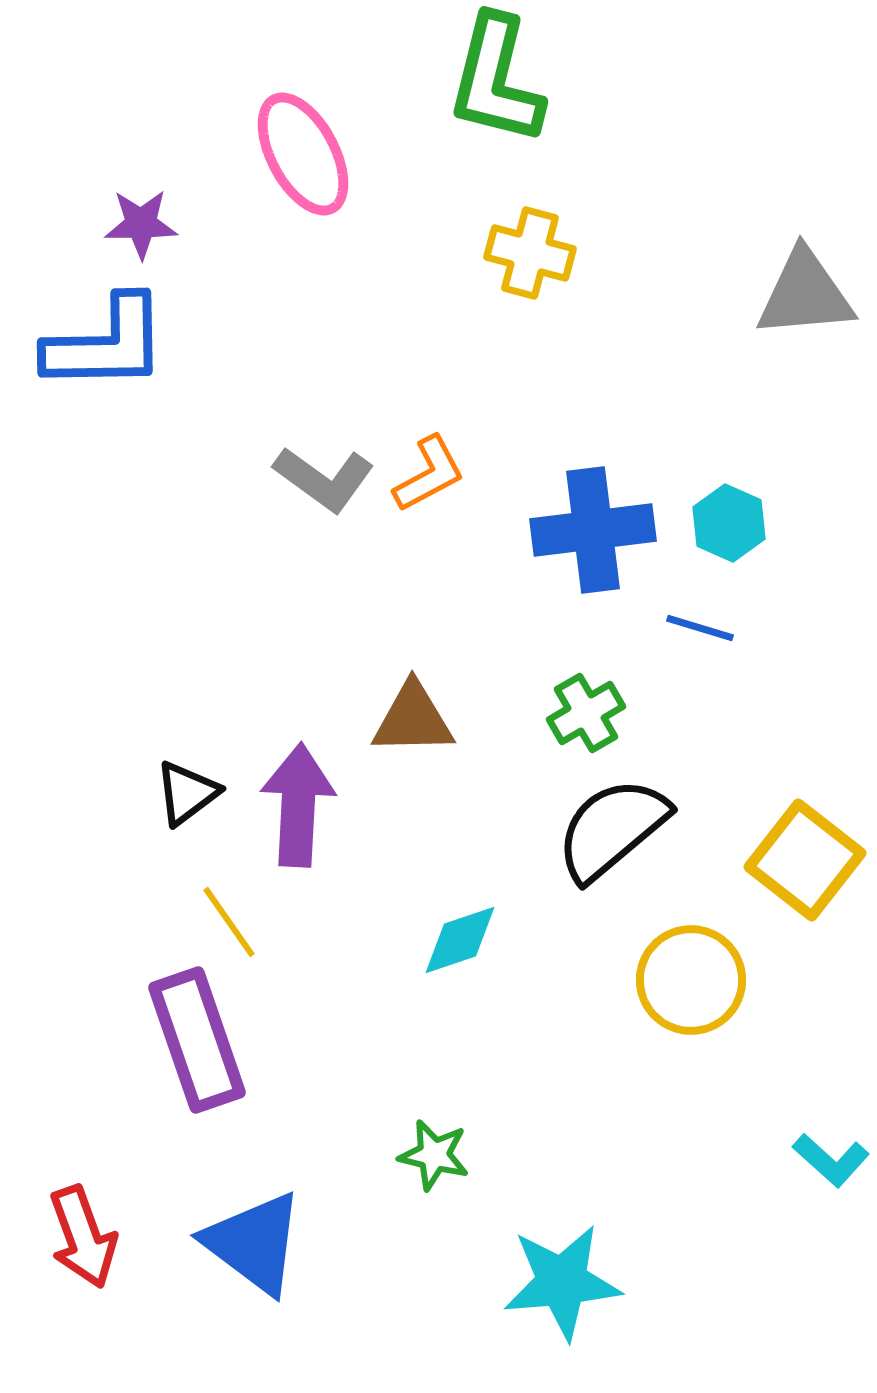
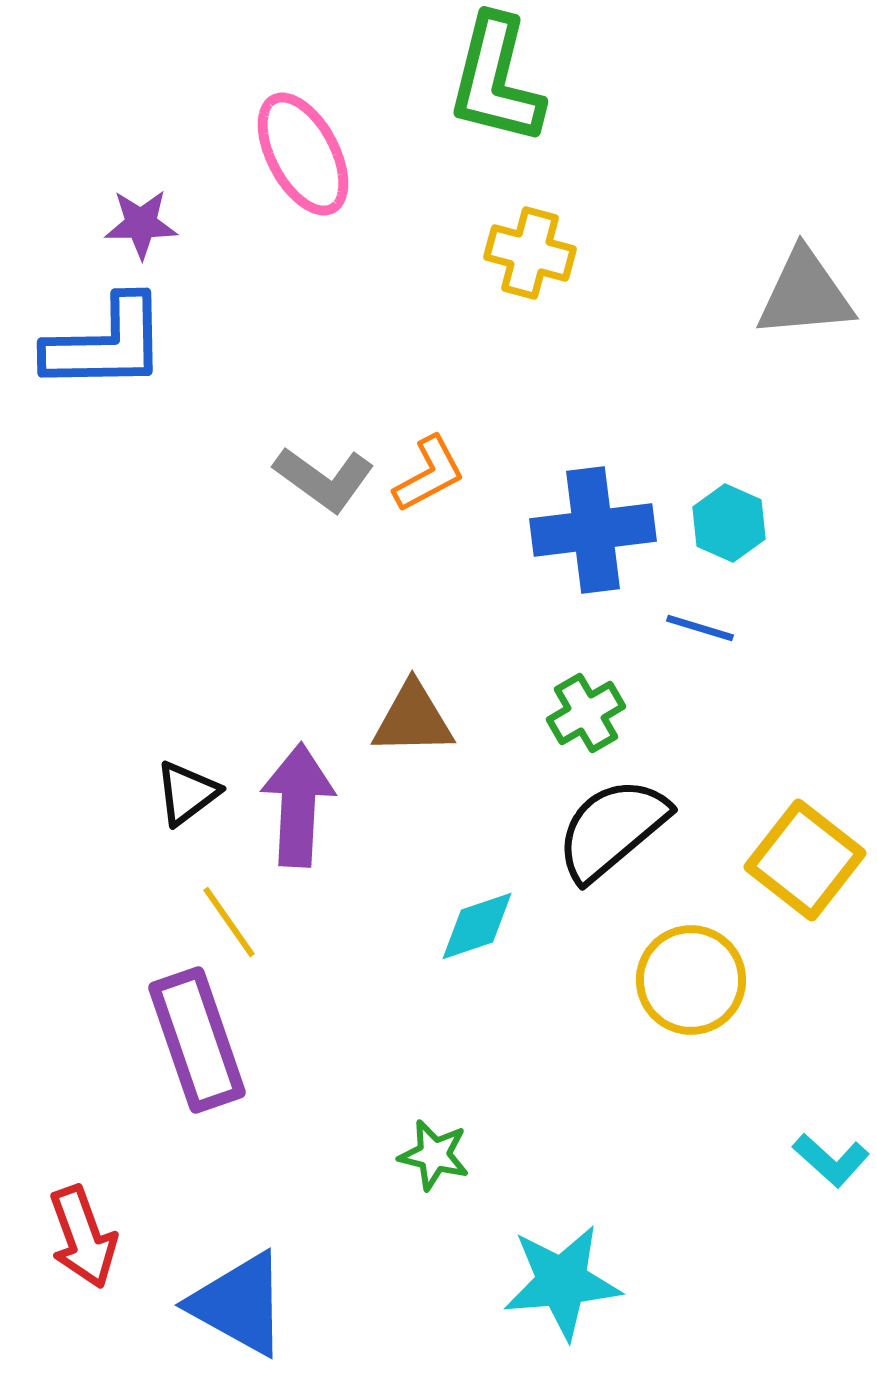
cyan diamond: moved 17 px right, 14 px up
blue triangle: moved 15 px left, 61 px down; rotated 8 degrees counterclockwise
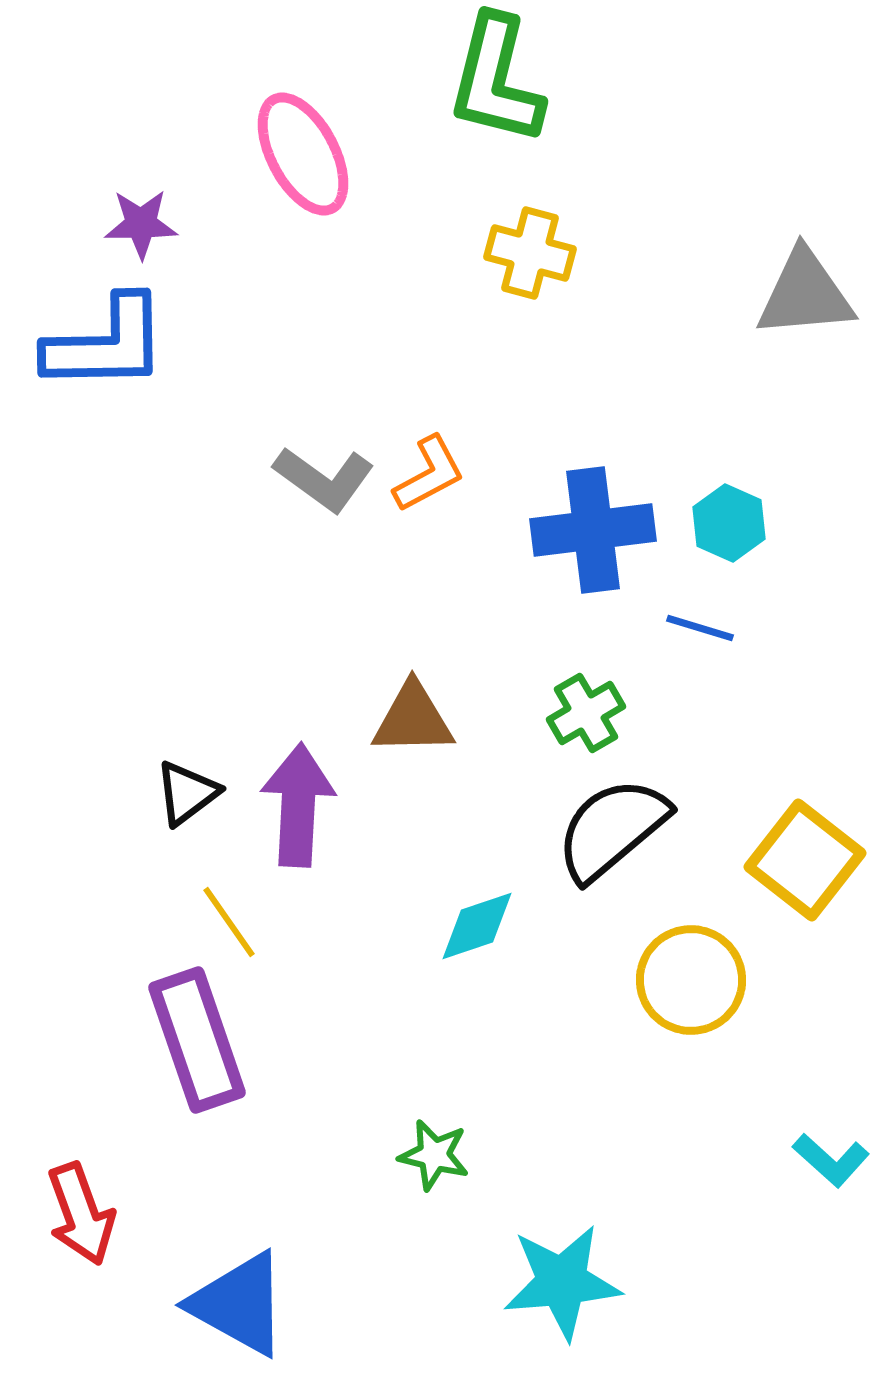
red arrow: moved 2 px left, 23 px up
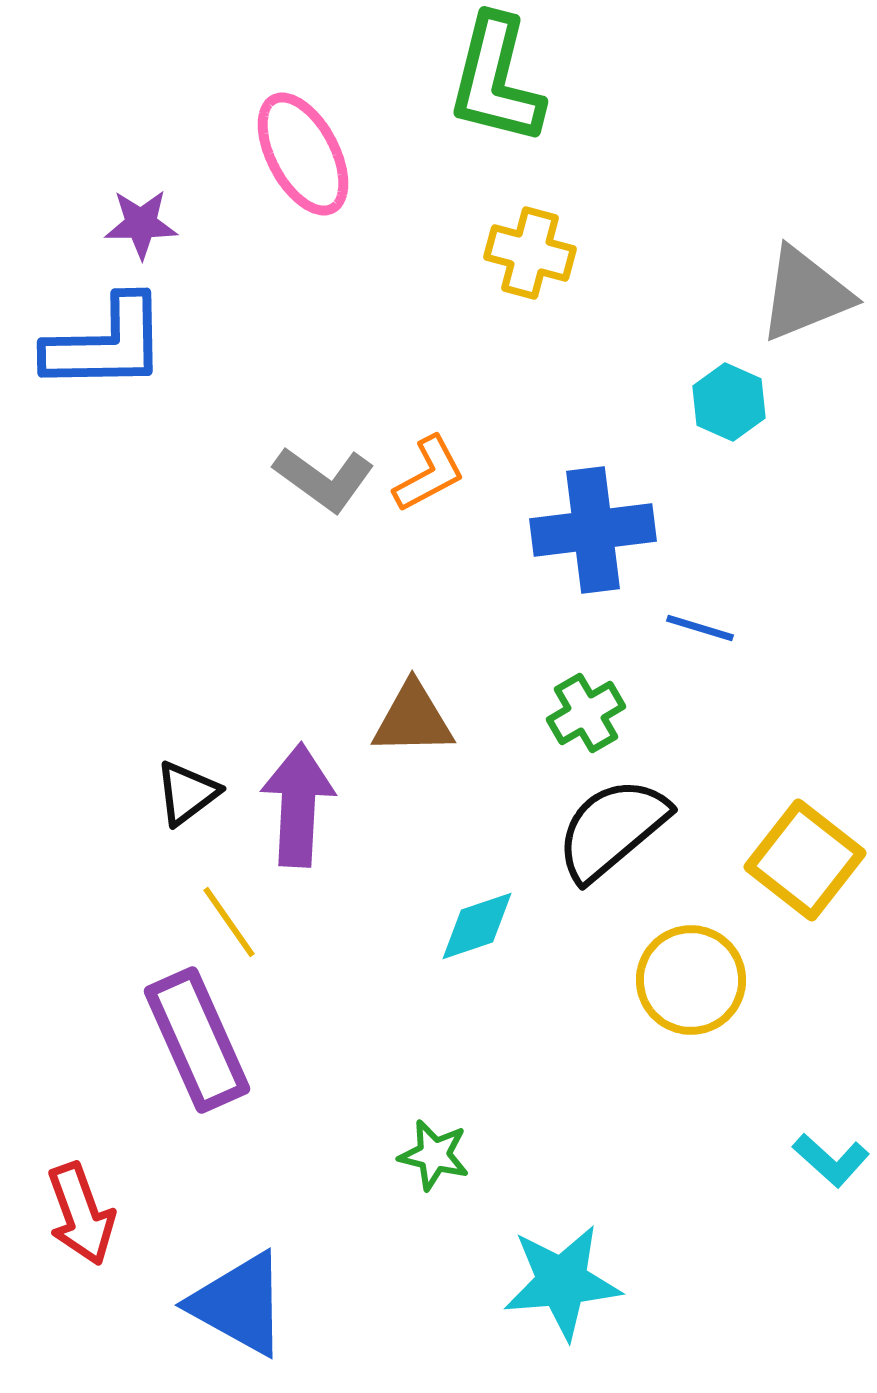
gray triangle: rotated 17 degrees counterclockwise
cyan hexagon: moved 121 px up
purple rectangle: rotated 5 degrees counterclockwise
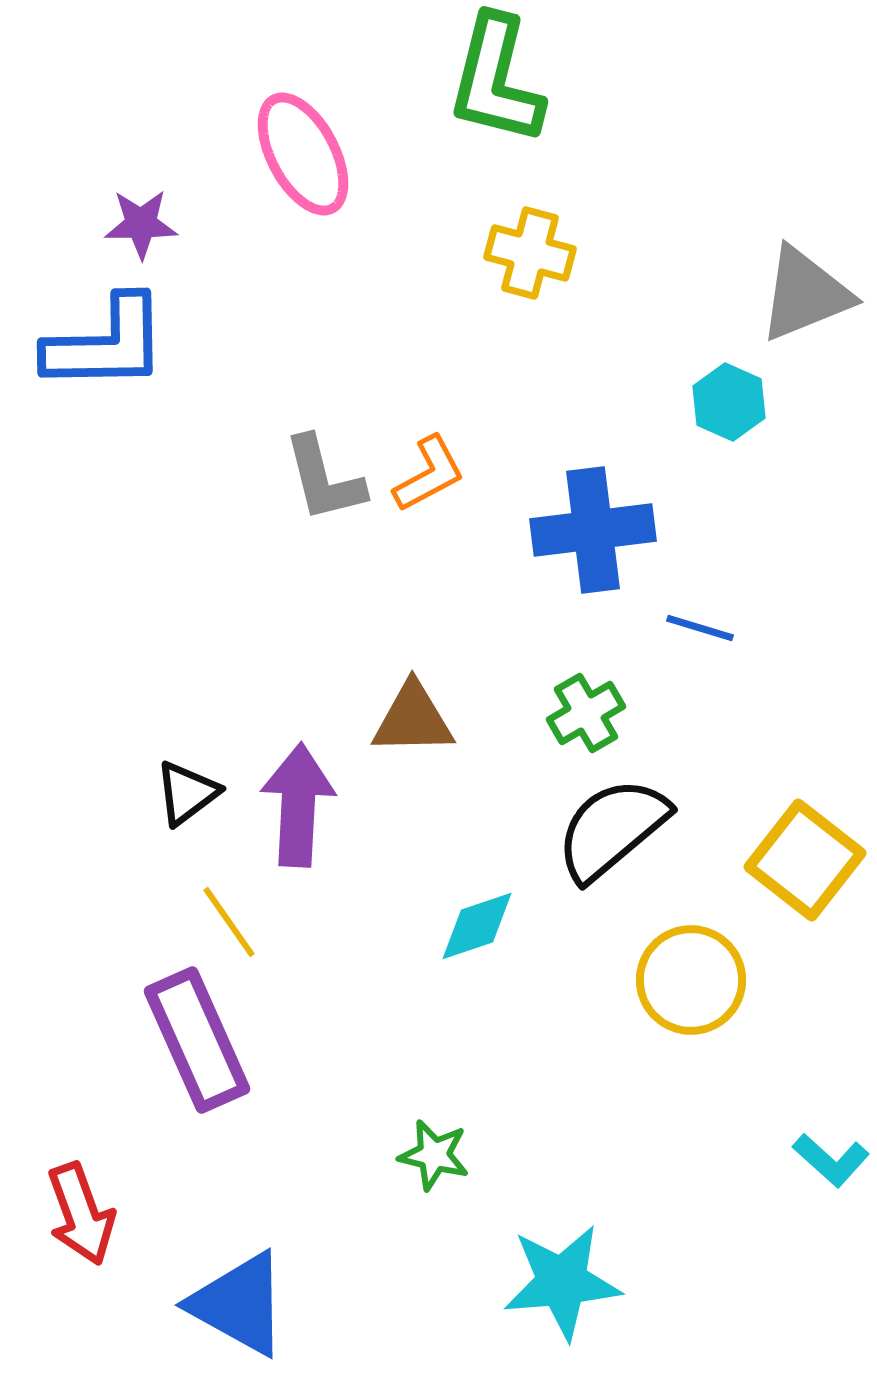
gray L-shape: rotated 40 degrees clockwise
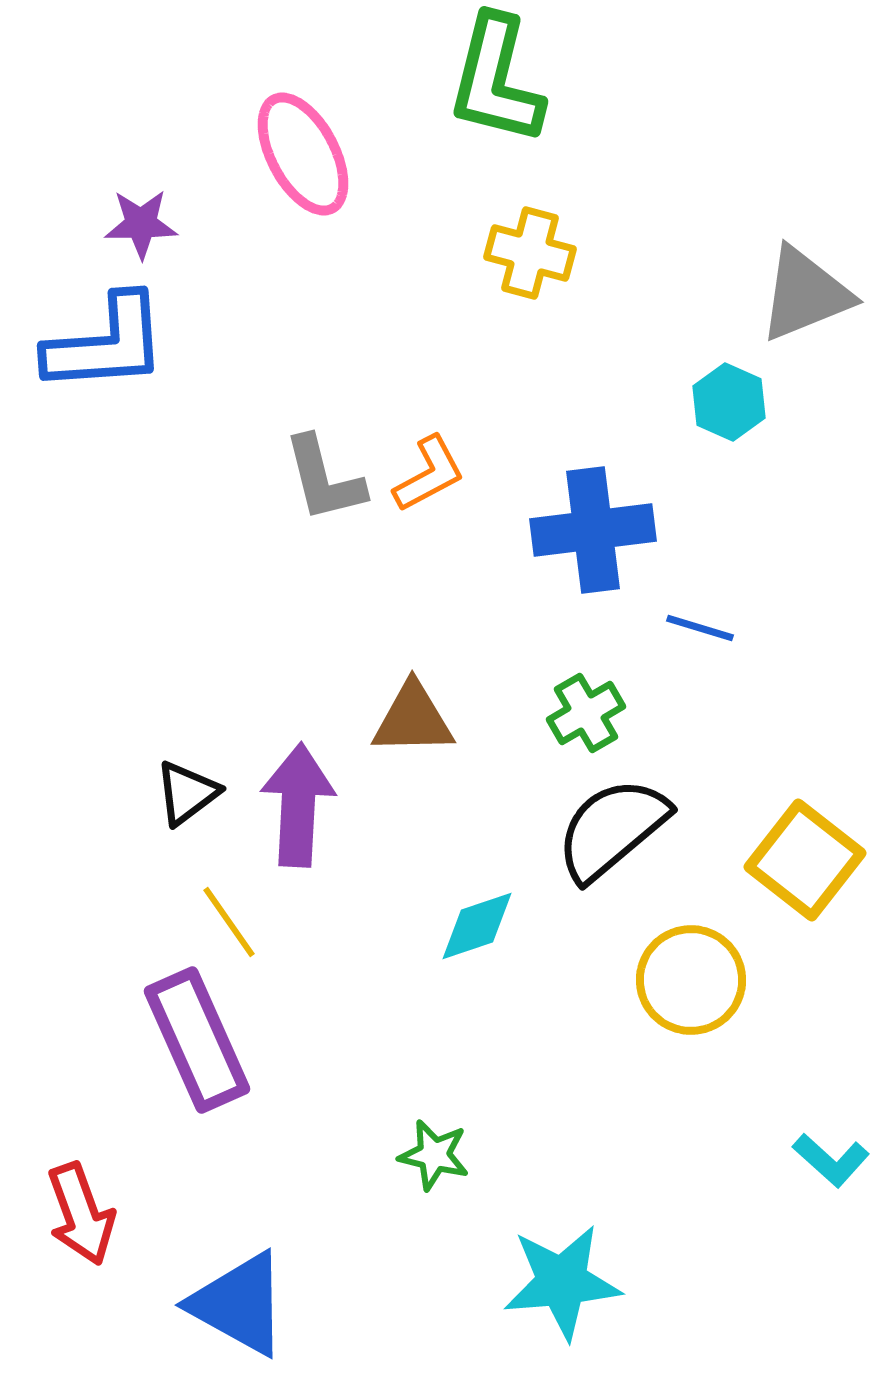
blue L-shape: rotated 3 degrees counterclockwise
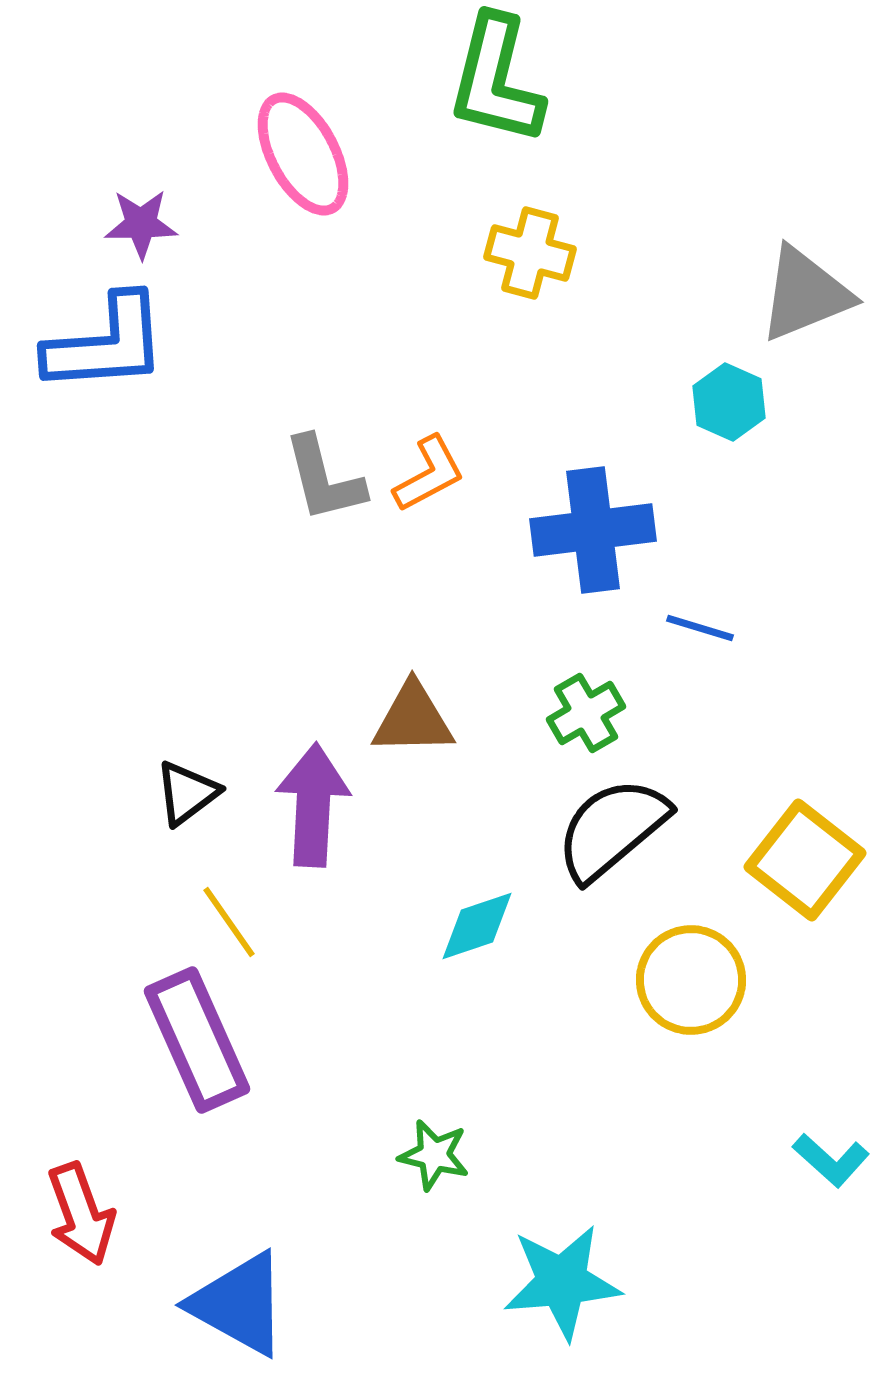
purple arrow: moved 15 px right
